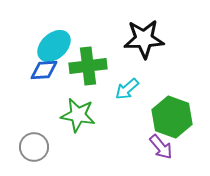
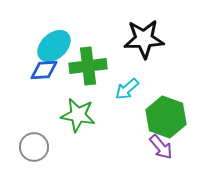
green hexagon: moved 6 px left
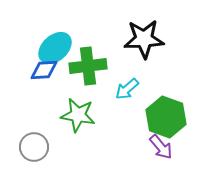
cyan ellipse: moved 1 px right, 2 px down
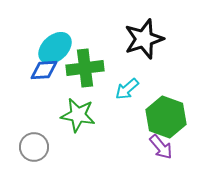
black star: rotated 15 degrees counterclockwise
green cross: moved 3 px left, 2 px down
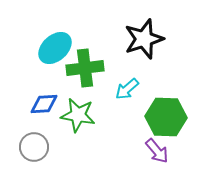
blue diamond: moved 34 px down
green hexagon: rotated 18 degrees counterclockwise
purple arrow: moved 4 px left, 4 px down
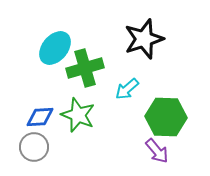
cyan ellipse: rotated 8 degrees counterclockwise
green cross: rotated 9 degrees counterclockwise
blue diamond: moved 4 px left, 13 px down
green star: rotated 12 degrees clockwise
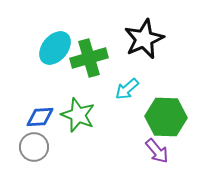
black star: rotated 6 degrees counterclockwise
green cross: moved 4 px right, 10 px up
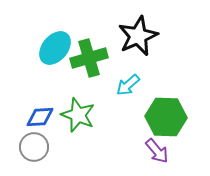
black star: moved 6 px left, 3 px up
cyan arrow: moved 1 px right, 4 px up
